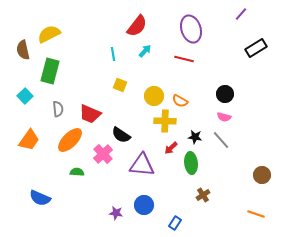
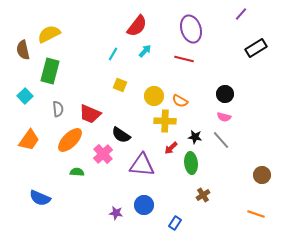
cyan line: rotated 40 degrees clockwise
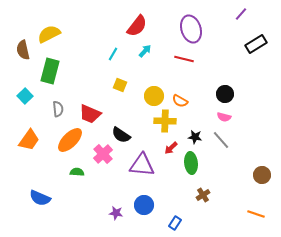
black rectangle: moved 4 px up
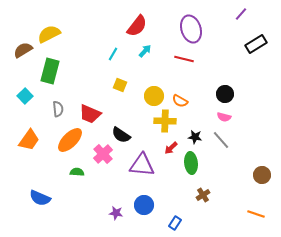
brown semicircle: rotated 72 degrees clockwise
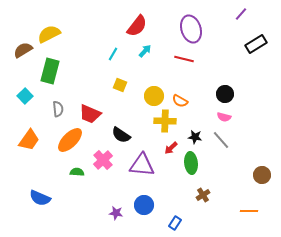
pink cross: moved 6 px down
orange line: moved 7 px left, 3 px up; rotated 18 degrees counterclockwise
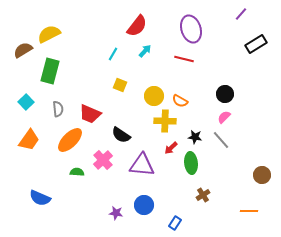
cyan square: moved 1 px right, 6 px down
pink semicircle: rotated 120 degrees clockwise
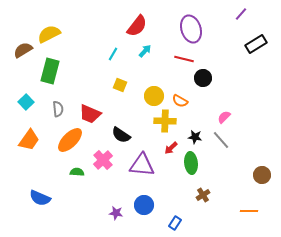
black circle: moved 22 px left, 16 px up
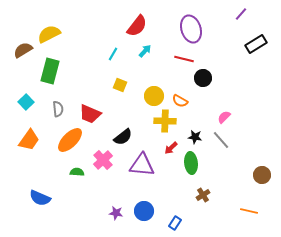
black semicircle: moved 2 px right, 2 px down; rotated 72 degrees counterclockwise
blue circle: moved 6 px down
orange line: rotated 12 degrees clockwise
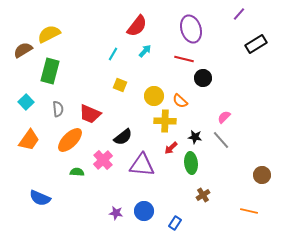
purple line: moved 2 px left
orange semicircle: rotated 14 degrees clockwise
